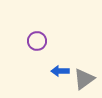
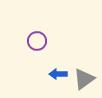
blue arrow: moved 2 px left, 3 px down
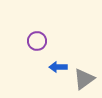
blue arrow: moved 7 px up
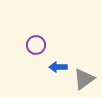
purple circle: moved 1 px left, 4 px down
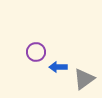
purple circle: moved 7 px down
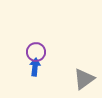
blue arrow: moved 23 px left; rotated 96 degrees clockwise
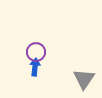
gray triangle: rotated 20 degrees counterclockwise
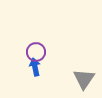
blue arrow: rotated 18 degrees counterclockwise
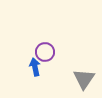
purple circle: moved 9 px right
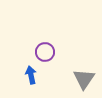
blue arrow: moved 4 px left, 8 px down
